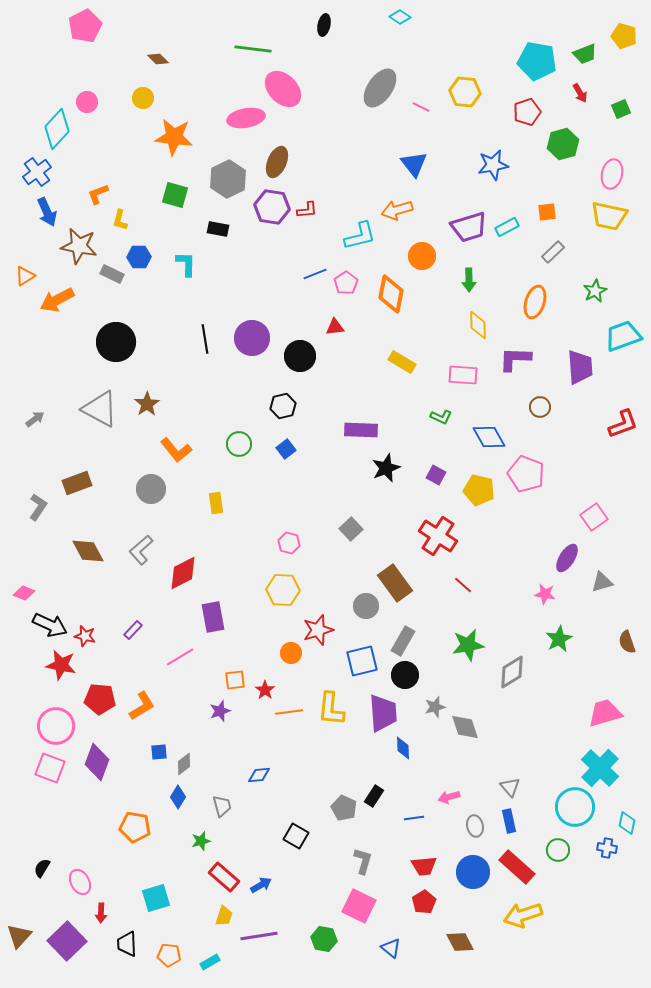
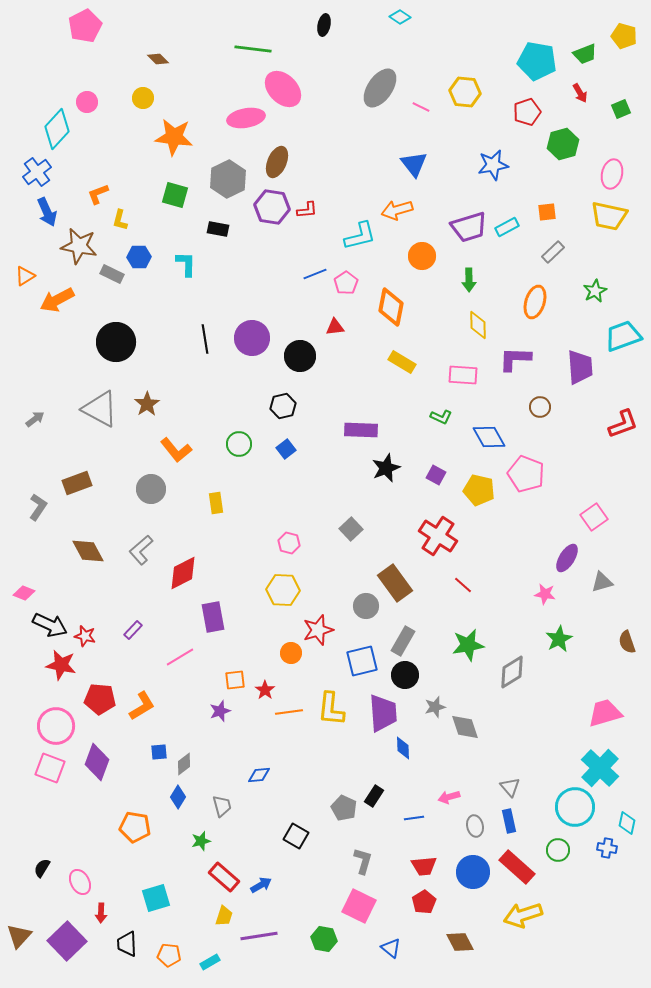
orange diamond at (391, 294): moved 13 px down
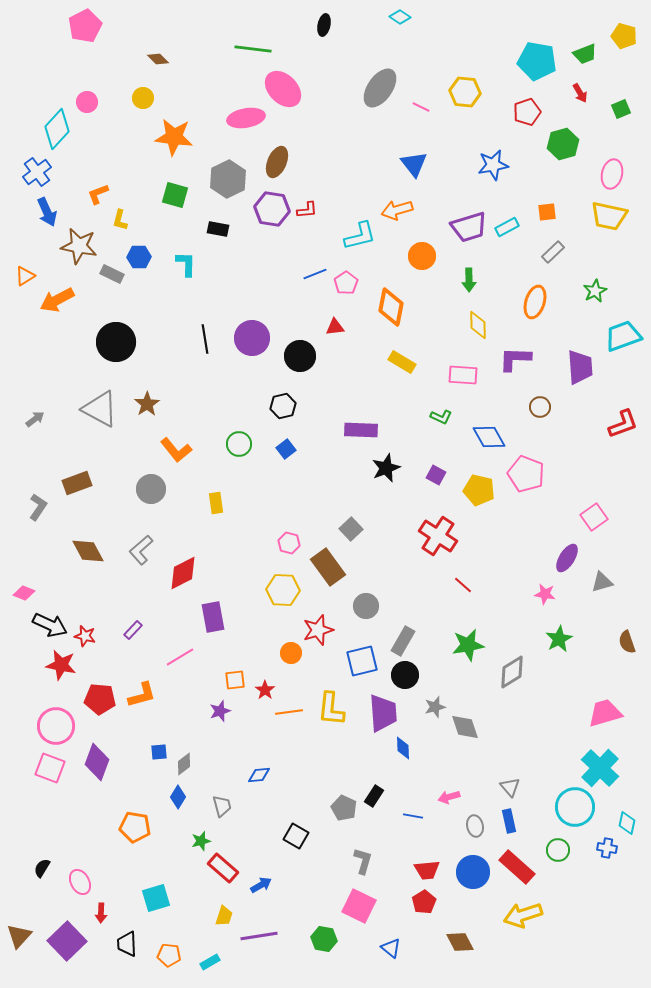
purple hexagon at (272, 207): moved 2 px down
brown rectangle at (395, 583): moved 67 px left, 16 px up
orange L-shape at (142, 706): moved 11 px up; rotated 16 degrees clockwise
blue line at (414, 818): moved 1 px left, 2 px up; rotated 18 degrees clockwise
red trapezoid at (424, 866): moved 3 px right, 4 px down
red rectangle at (224, 877): moved 1 px left, 9 px up
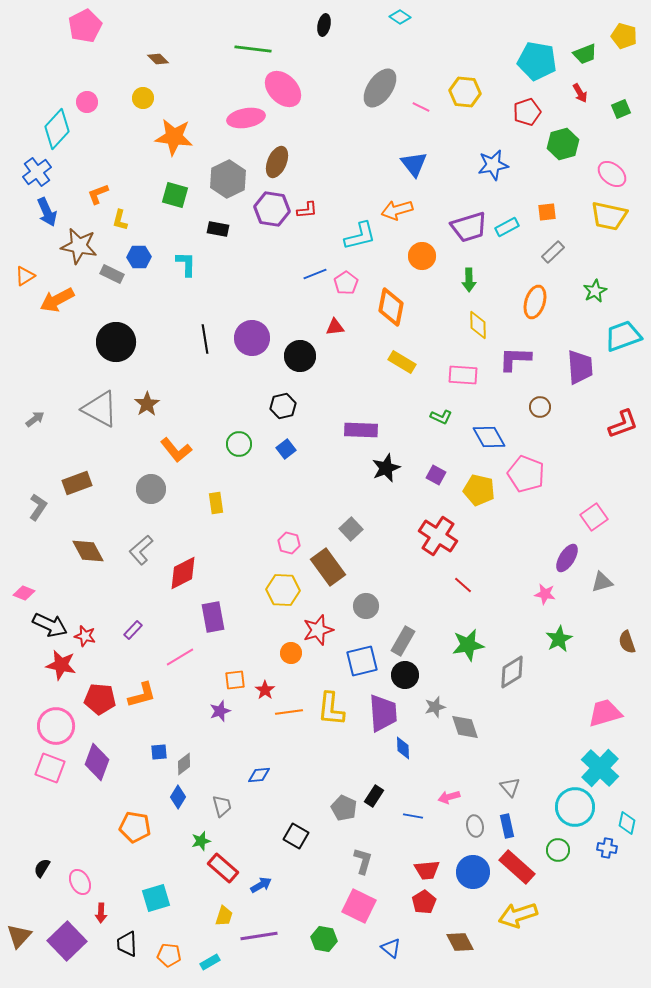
pink ellipse at (612, 174): rotated 64 degrees counterclockwise
blue rectangle at (509, 821): moved 2 px left, 5 px down
yellow arrow at (523, 915): moved 5 px left
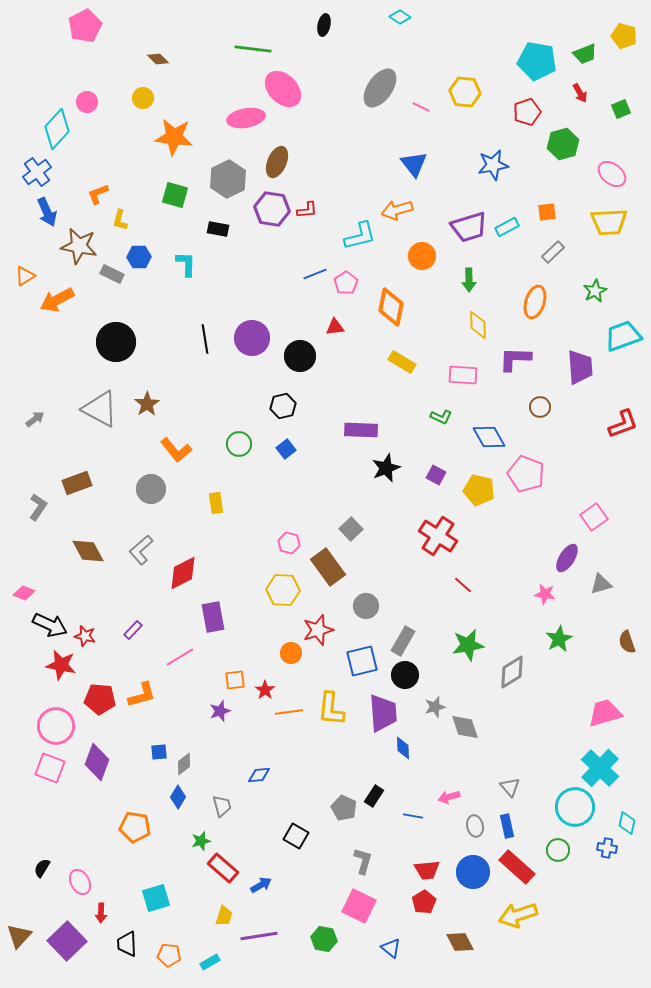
yellow trapezoid at (609, 216): moved 6 px down; rotated 15 degrees counterclockwise
gray triangle at (602, 582): moved 1 px left, 2 px down
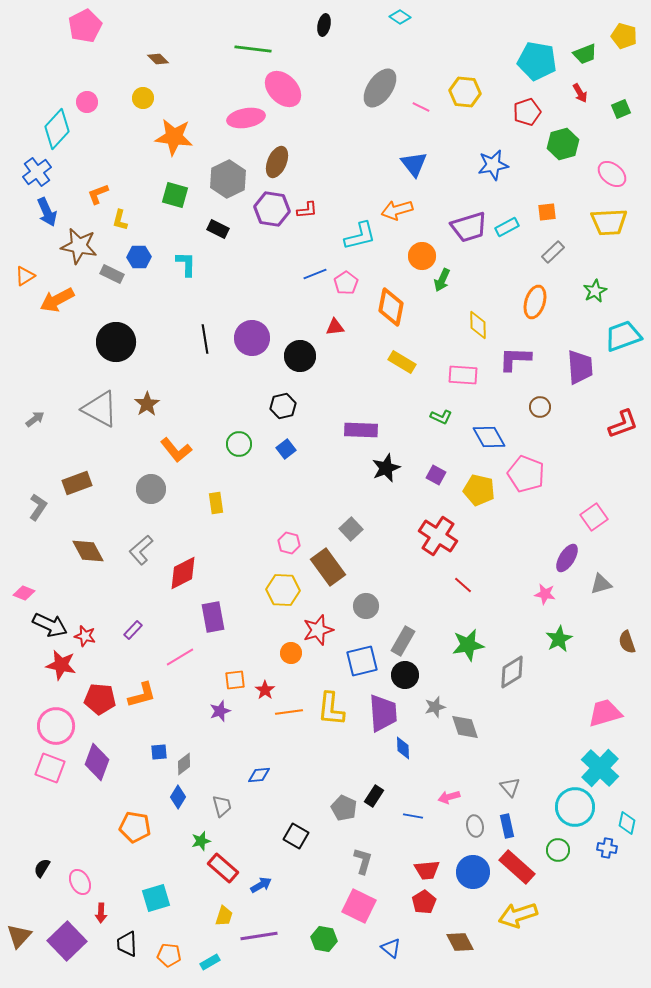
black rectangle at (218, 229): rotated 15 degrees clockwise
green arrow at (469, 280): moved 27 px left; rotated 25 degrees clockwise
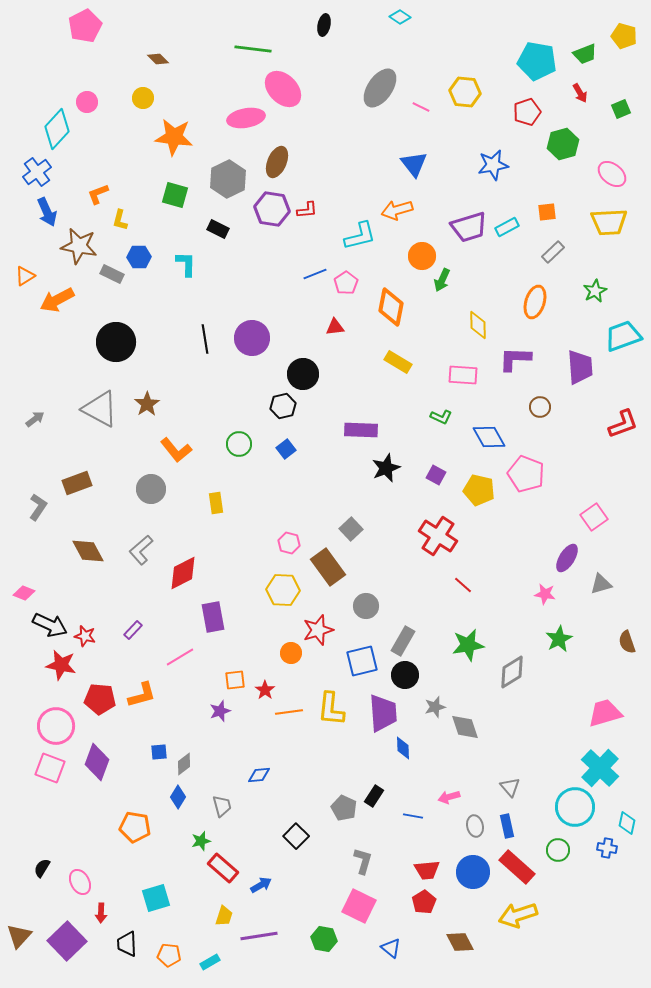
black circle at (300, 356): moved 3 px right, 18 px down
yellow rectangle at (402, 362): moved 4 px left
black square at (296, 836): rotated 15 degrees clockwise
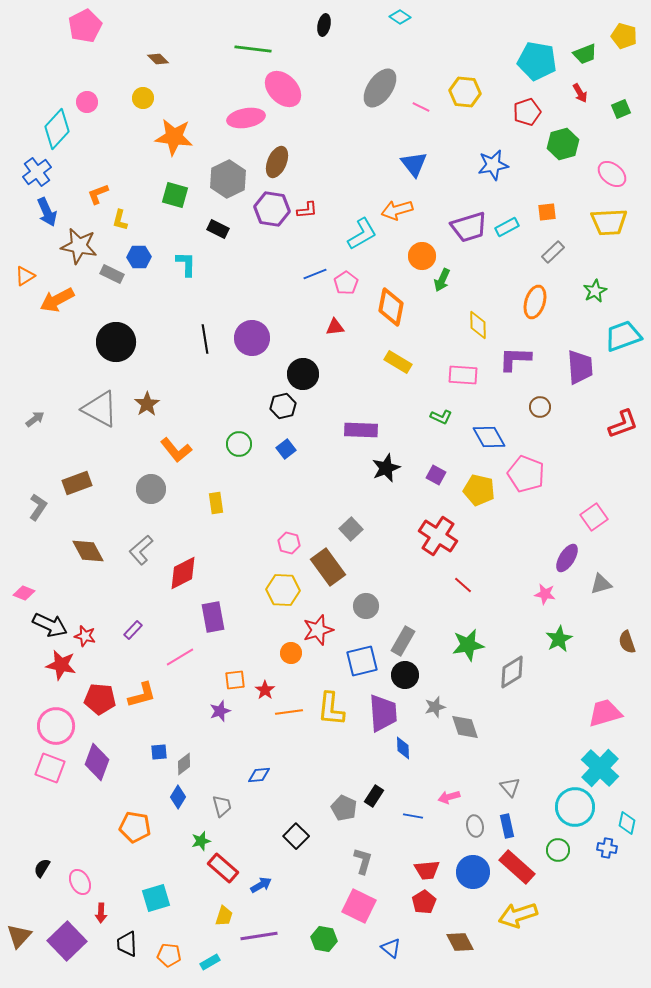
cyan L-shape at (360, 236): moved 2 px right, 2 px up; rotated 16 degrees counterclockwise
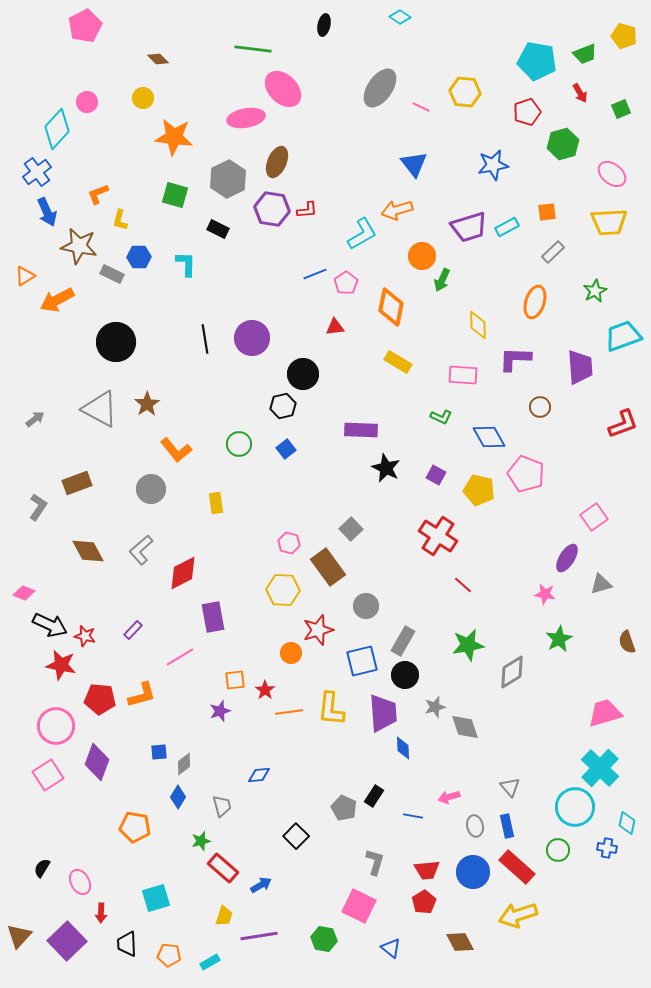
black star at (386, 468): rotated 24 degrees counterclockwise
pink square at (50, 768): moved 2 px left, 7 px down; rotated 36 degrees clockwise
gray L-shape at (363, 861): moved 12 px right, 1 px down
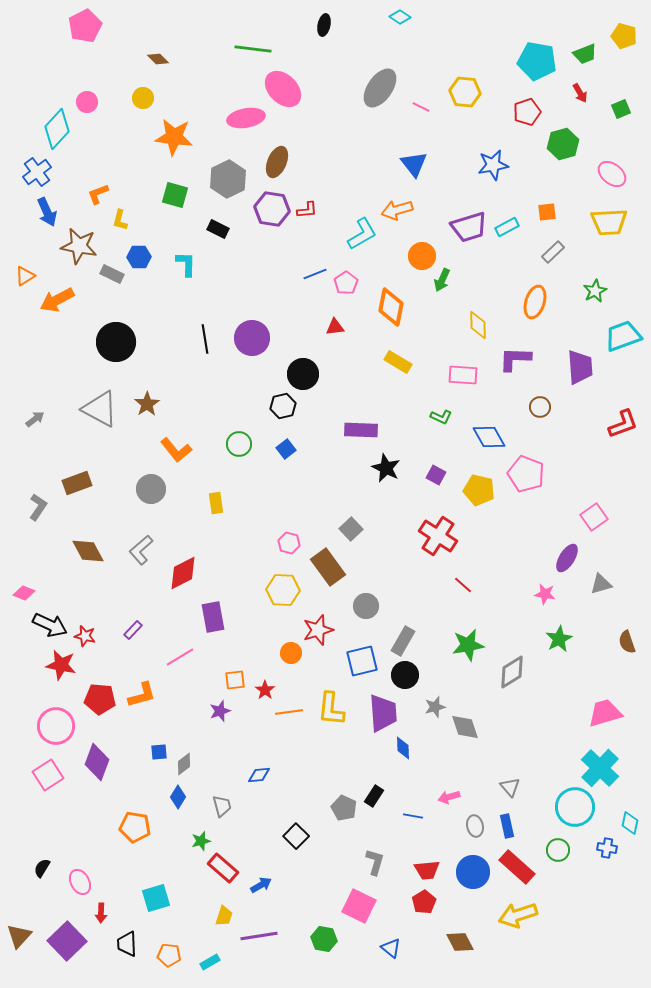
cyan diamond at (627, 823): moved 3 px right
